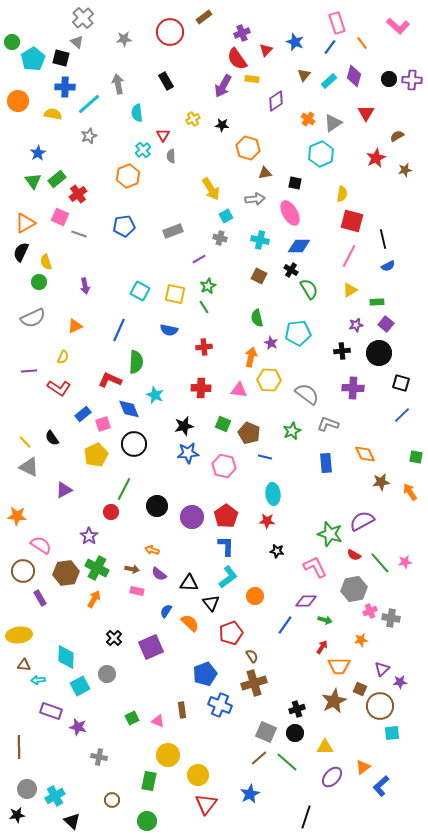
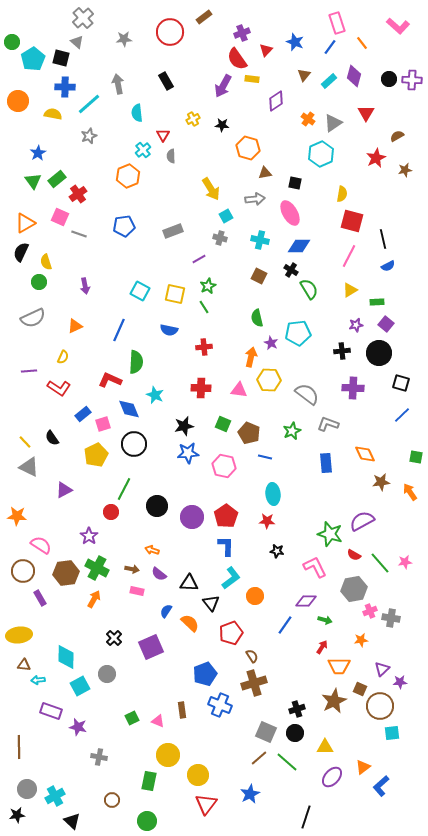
cyan L-shape at (228, 577): moved 3 px right, 1 px down
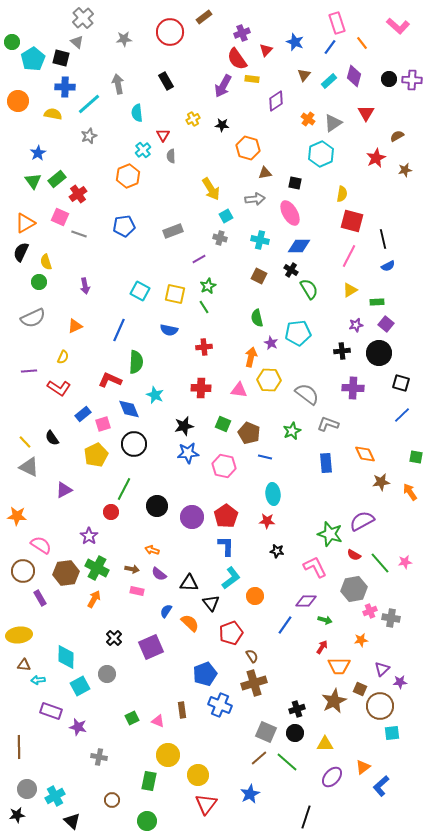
yellow triangle at (325, 747): moved 3 px up
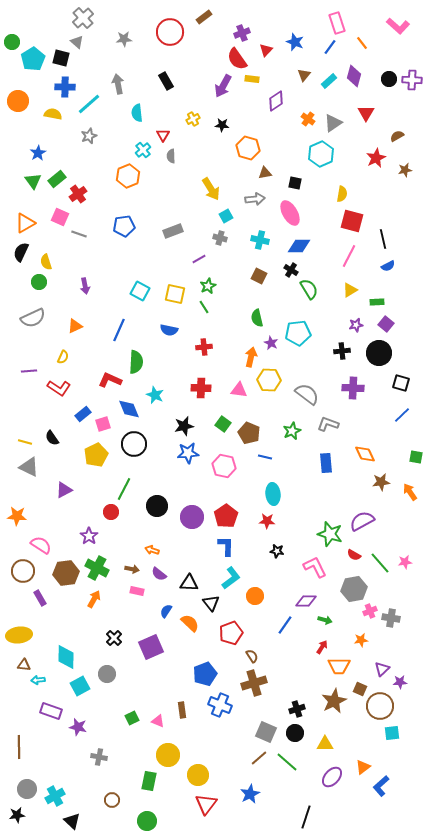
green square at (223, 424): rotated 14 degrees clockwise
yellow line at (25, 442): rotated 32 degrees counterclockwise
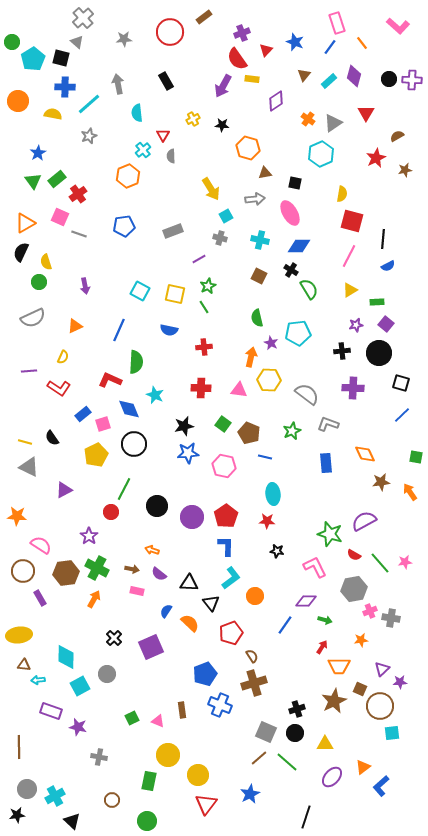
black line at (383, 239): rotated 18 degrees clockwise
purple semicircle at (362, 521): moved 2 px right
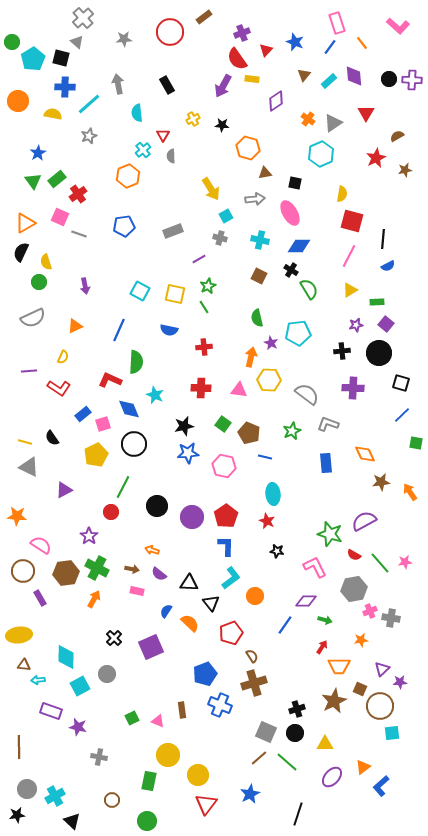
purple diamond at (354, 76): rotated 20 degrees counterclockwise
black rectangle at (166, 81): moved 1 px right, 4 px down
green square at (416, 457): moved 14 px up
green line at (124, 489): moved 1 px left, 2 px up
red star at (267, 521): rotated 21 degrees clockwise
black line at (306, 817): moved 8 px left, 3 px up
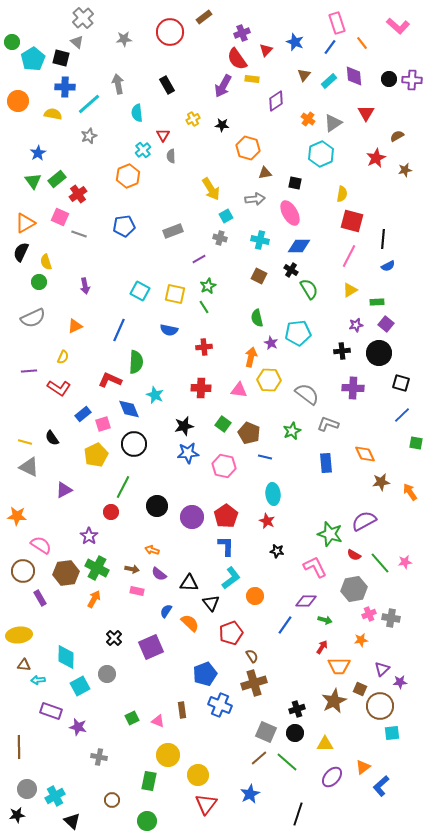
pink cross at (370, 611): moved 1 px left, 3 px down
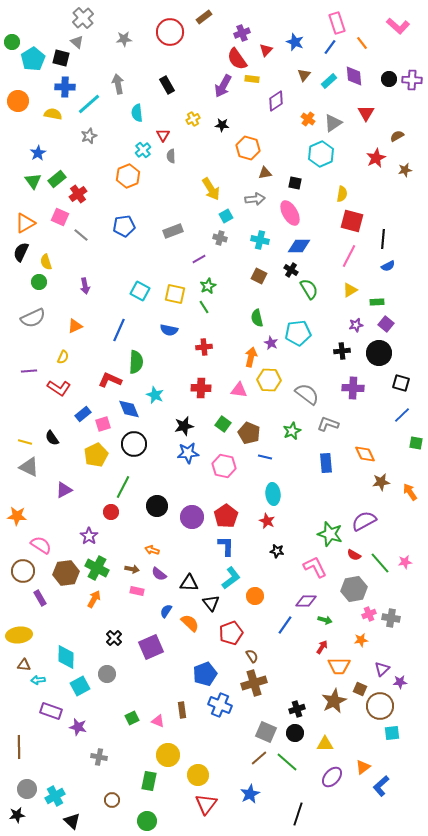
gray line at (79, 234): moved 2 px right, 1 px down; rotated 21 degrees clockwise
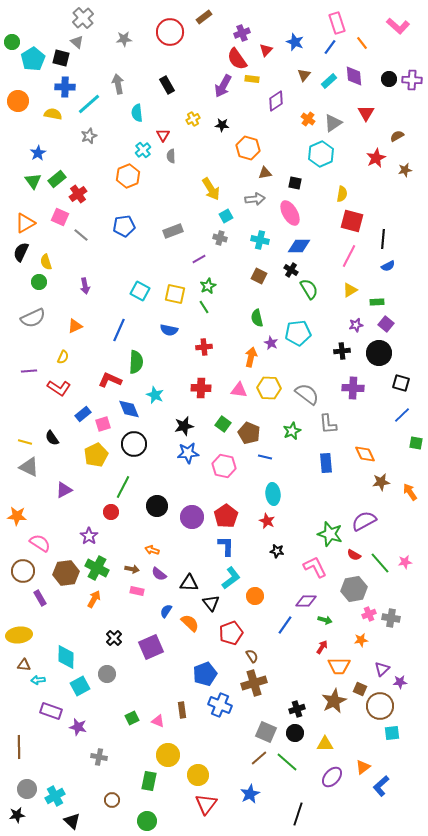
yellow hexagon at (269, 380): moved 8 px down
gray L-shape at (328, 424): rotated 115 degrees counterclockwise
pink semicircle at (41, 545): moved 1 px left, 2 px up
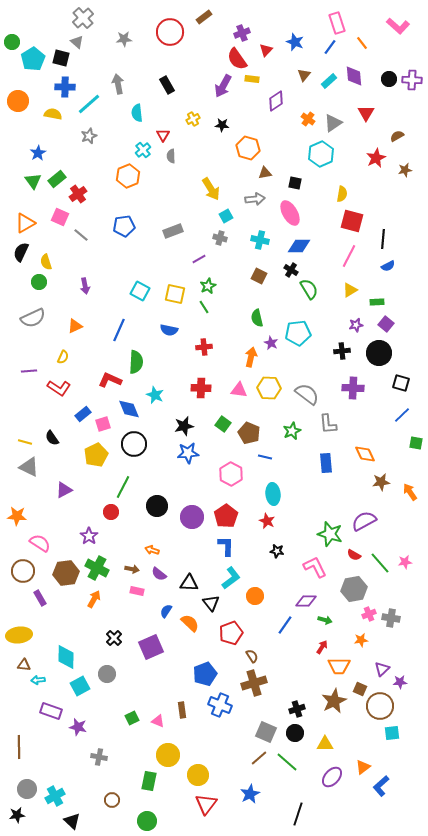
pink hexagon at (224, 466): moved 7 px right, 8 px down; rotated 15 degrees clockwise
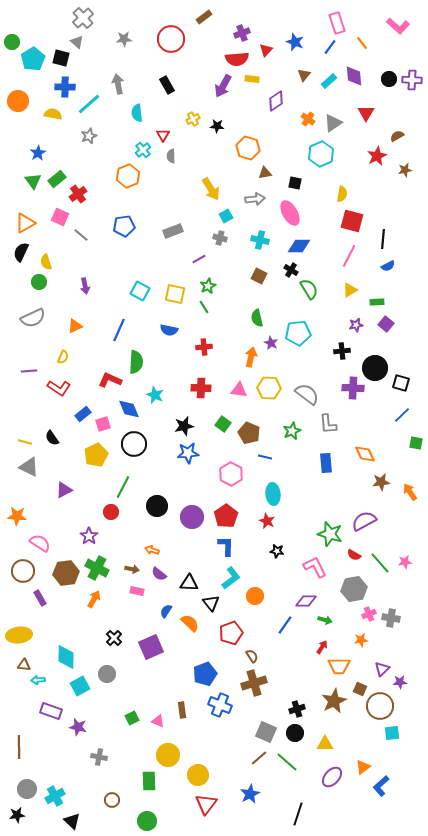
red circle at (170, 32): moved 1 px right, 7 px down
red semicircle at (237, 59): rotated 60 degrees counterclockwise
black star at (222, 125): moved 5 px left, 1 px down
red star at (376, 158): moved 1 px right, 2 px up
black circle at (379, 353): moved 4 px left, 15 px down
green rectangle at (149, 781): rotated 12 degrees counterclockwise
